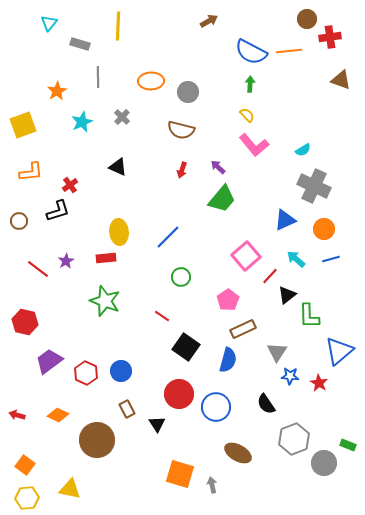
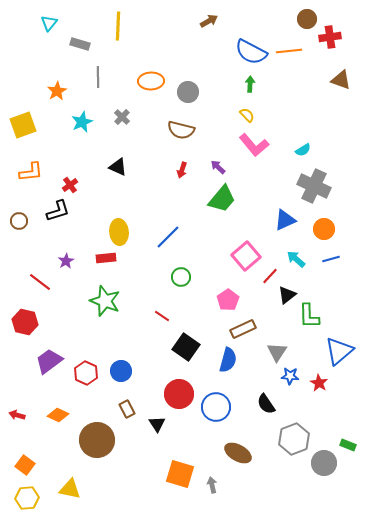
red line at (38, 269): moved 2 px right, 13 px down
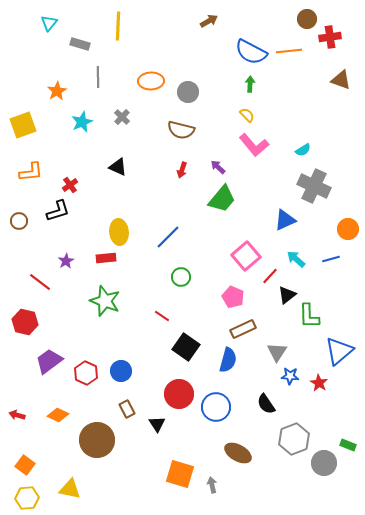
orange circle at (324, 229): moved 24 px right
pink pentagon at (228, 300): moved 5 px right, 3 px up; rotated 15 degrees counterclockwise
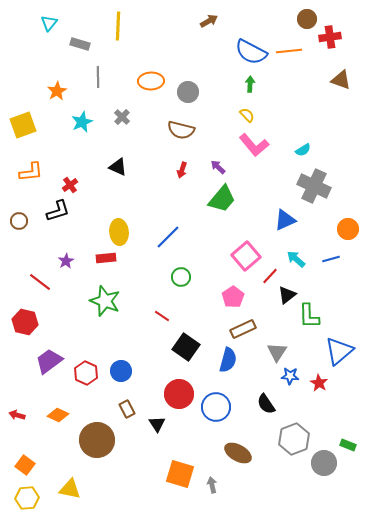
pink pentagon at (233, 297): rotated 15 degrees clockwise
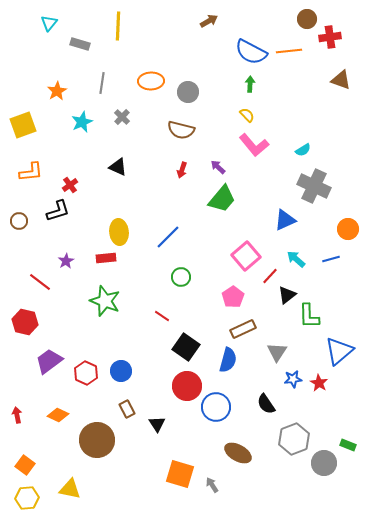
gray line at (98, 77): moved 4 px right, 6 px down; rotated 10 degrees clockwise
blue star at (290, 376): moved 3 px right, 3 px down; rotated 12 degrees counterclockwise
red circle at (179, 394): moved 8 px right, 8 px up
red arrow at (17, 415): rotated 63 degrees clockwise
gray arrow at (212, 485): rotated 21 degrees counterclockwise
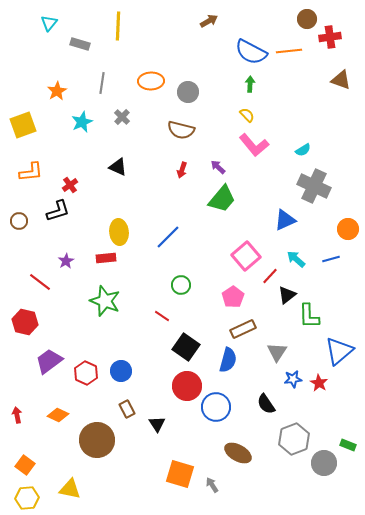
green circle at (181, 277): moved 8 px down
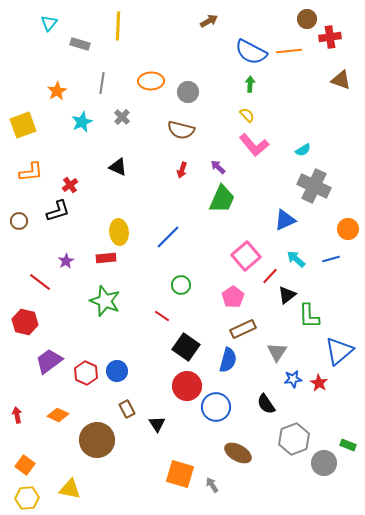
green trapezoid at (222, 199): rotated 16 degrees counterclockwise
blue circle at (121, 371): moved 4 px left
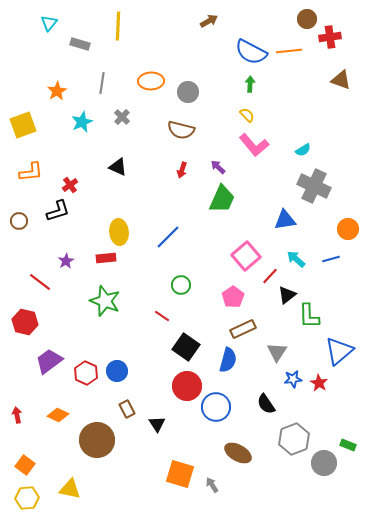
blue triangle at (285, 220): rotated 15 degrees clockwise
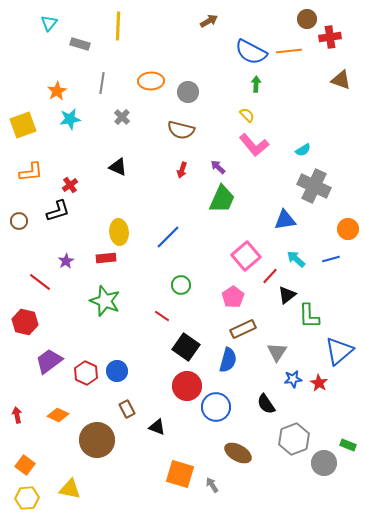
green arrow at (250, 84): moved 6 px right
cyan star at (82, 122): moved 12 px left, 3 px up; rotated 15 degrees clockwise
black triangle at (157, 424): moved 3 px down; rotated 36 degrees counterclockwise
